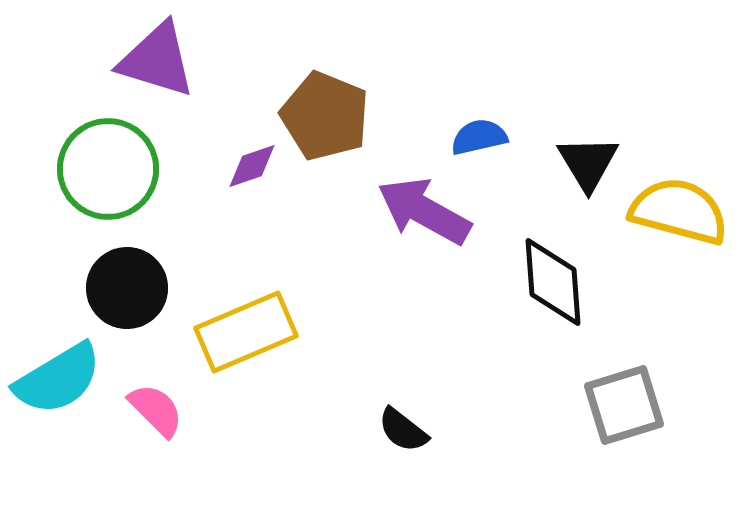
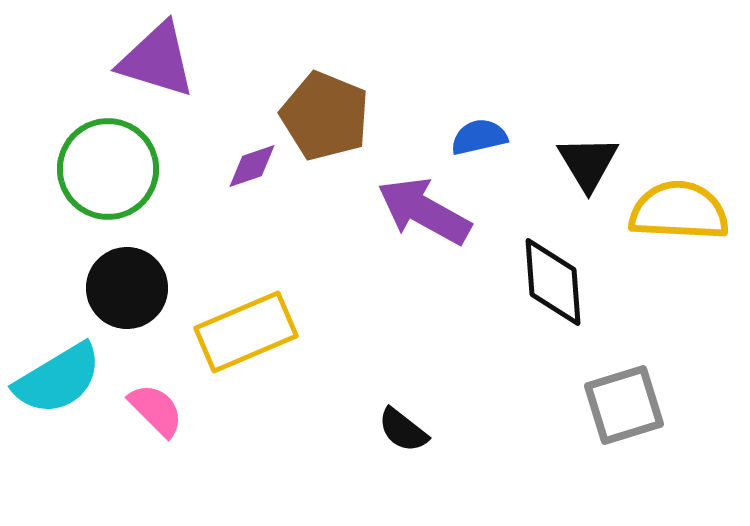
yellow semicircle: rotated 12 degrees counterclockwise
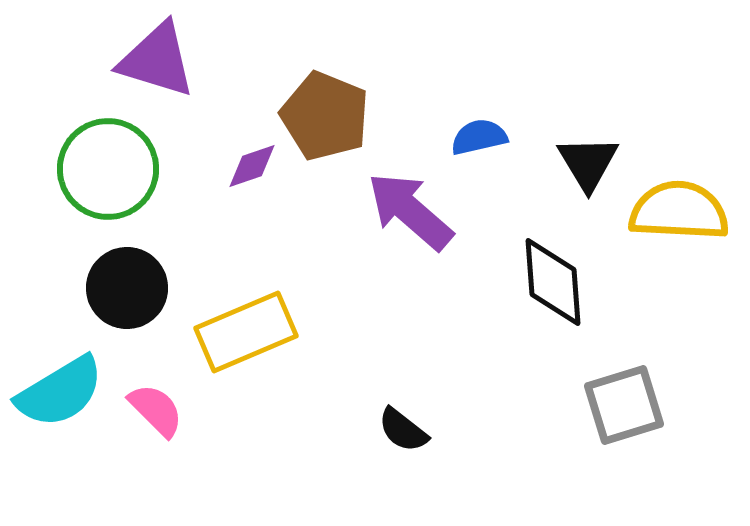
purple arrow: moved 14 px left; rotated 12 degrees clockwise
cyan semicircle: moved 2 px right, 13 px down
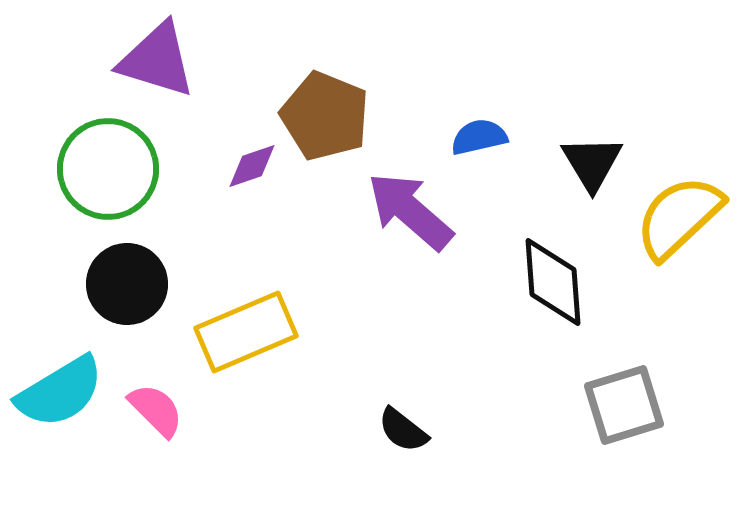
black triangle: moved 4 px right
yellow semicircle: moved 6 px down; rotated 46 degrees counterclockwise
black circle: moved 4 px up
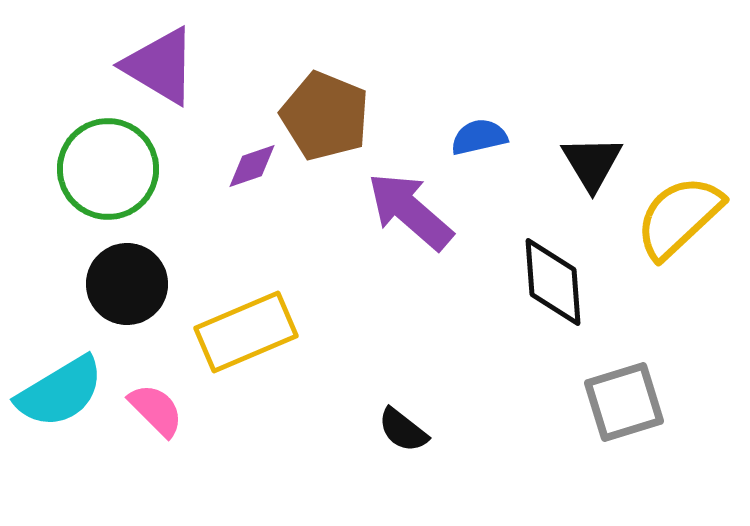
purple triangle: moved 3 px right, 6 px down; rotated 14 degrees clockwise
gray square: moved 3 px up
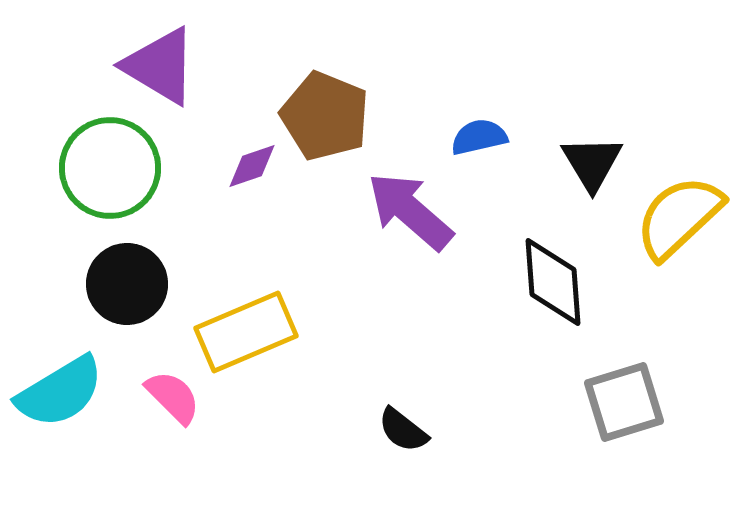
green circle: moved 2 px right, 1 px up
pink semicircle: moved 17 px right, 13 px up
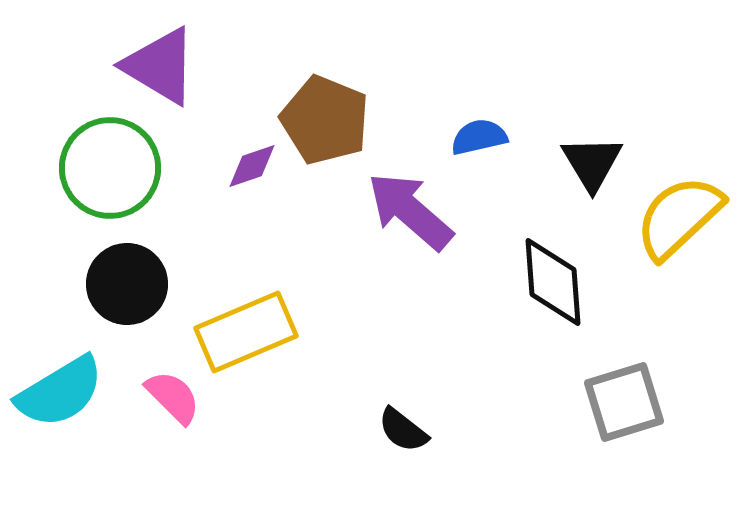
brown pentagon: moved 4 px down
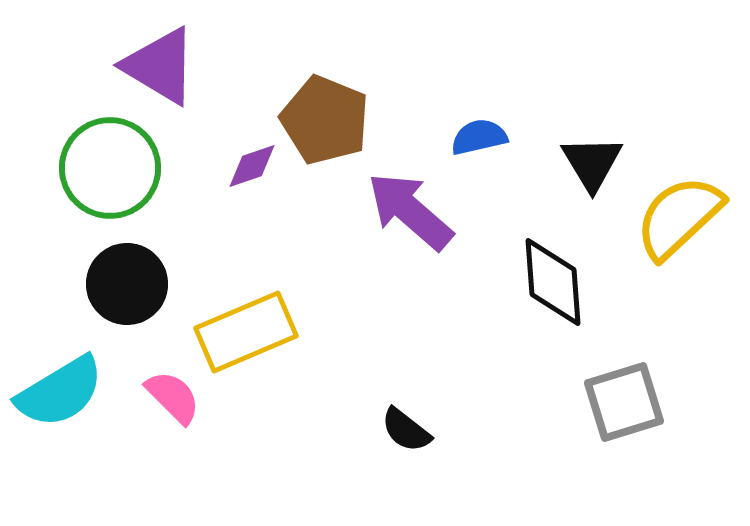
black semicircle: moved 3 px right
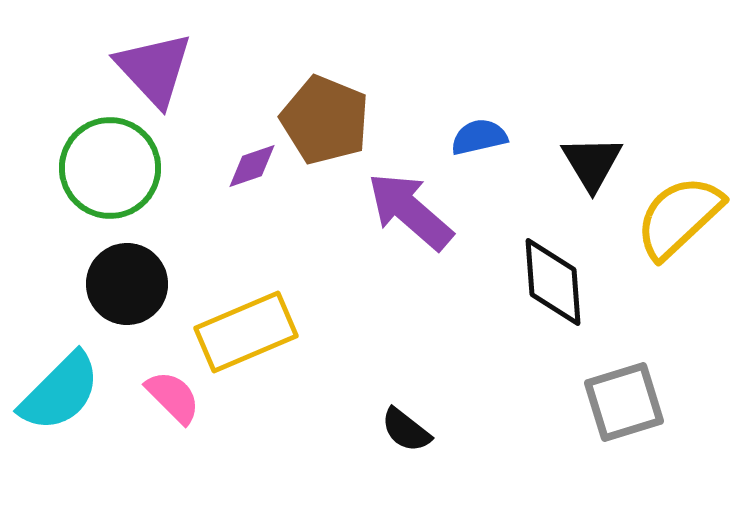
purple triangle: moved 6 px left, 3 px down; rotated 16 degrees clockwise
cyan semicircle: rotated 14 degrees counterclockwise
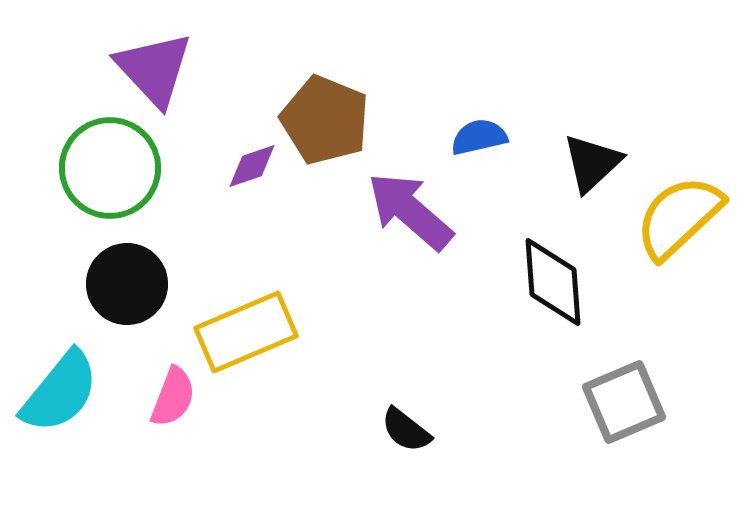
black triangle: rotated 18 degrees clockwise
cyan semicircle: rotated 6 degrees counterclockwise
pink semicircle: rotated 66 degrees clockwise
gray square: rotated 6 degrees counterclockwise
